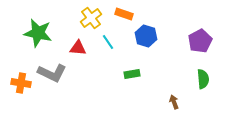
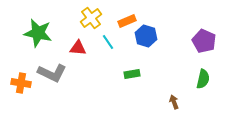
orange rectangle: moved 3 px right, 7 px down; rotated 42 degrees counterclockwise
purple pentagon: moved 4 px right; rotated 20 degrees counterclockwise
green semicircle: rotated 18 degrees clockwise
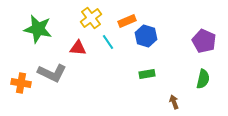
green star: moved 4 px up
green rectangle: moved 15 px right
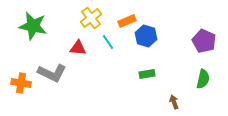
green star: moved 5 px left, 3 px up
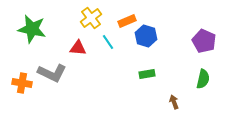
green star: moved 1 px left, 3 px down
orange cross: moved 1 px right
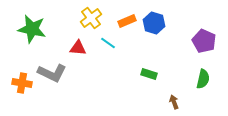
blue hexagon: moved 8 px right, 13 px up
cyan line: moved 1 px down; rotated 21 degrees counterclockwise
green rectangle: moved 2 px right; rotated 28 degrees clockwise
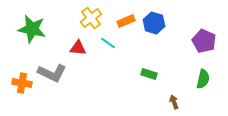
orange rectangle: moved 1 px left
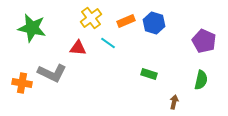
green star: moved 1 px up
green semicircle: moved 2 px left, 1 px down
brown arrow: rotated 32 degrees clockwise
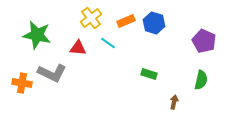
green star: moved 5 px right, 7 px down
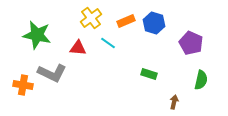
purple pentagon: moved 13 px left, 2 px down
orange cross: moved 1 px right, 2 px down
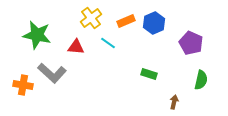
blue hexagon: rotated 20 degrees clockwise
red triangle: moved 2 px left, 1 px up
gray L-shape: rotated 16 degrees clockwise
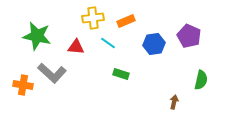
yellow cross: moved 2 px right; rotated 30 degrees clockwise
blue hexagon: moved 21 px down; rotated 15 degrees clockwise
green star: moved 1 px down
purple pentagon: moved 2 px left, 7 px up
green rectangle: moved 28 px left
